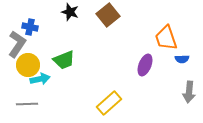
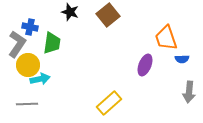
green trapezoid: moved 12 px left, 17 px up; rotated 60 degrees counterclockwise
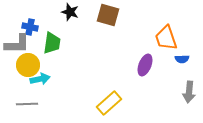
brown square: rotated 35 degrees counterclockwise
gray L-shape: rotated 56 degrees clockwise
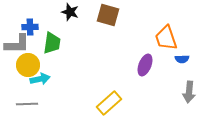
blue cross: rotated 14 degrees counterclockwise
